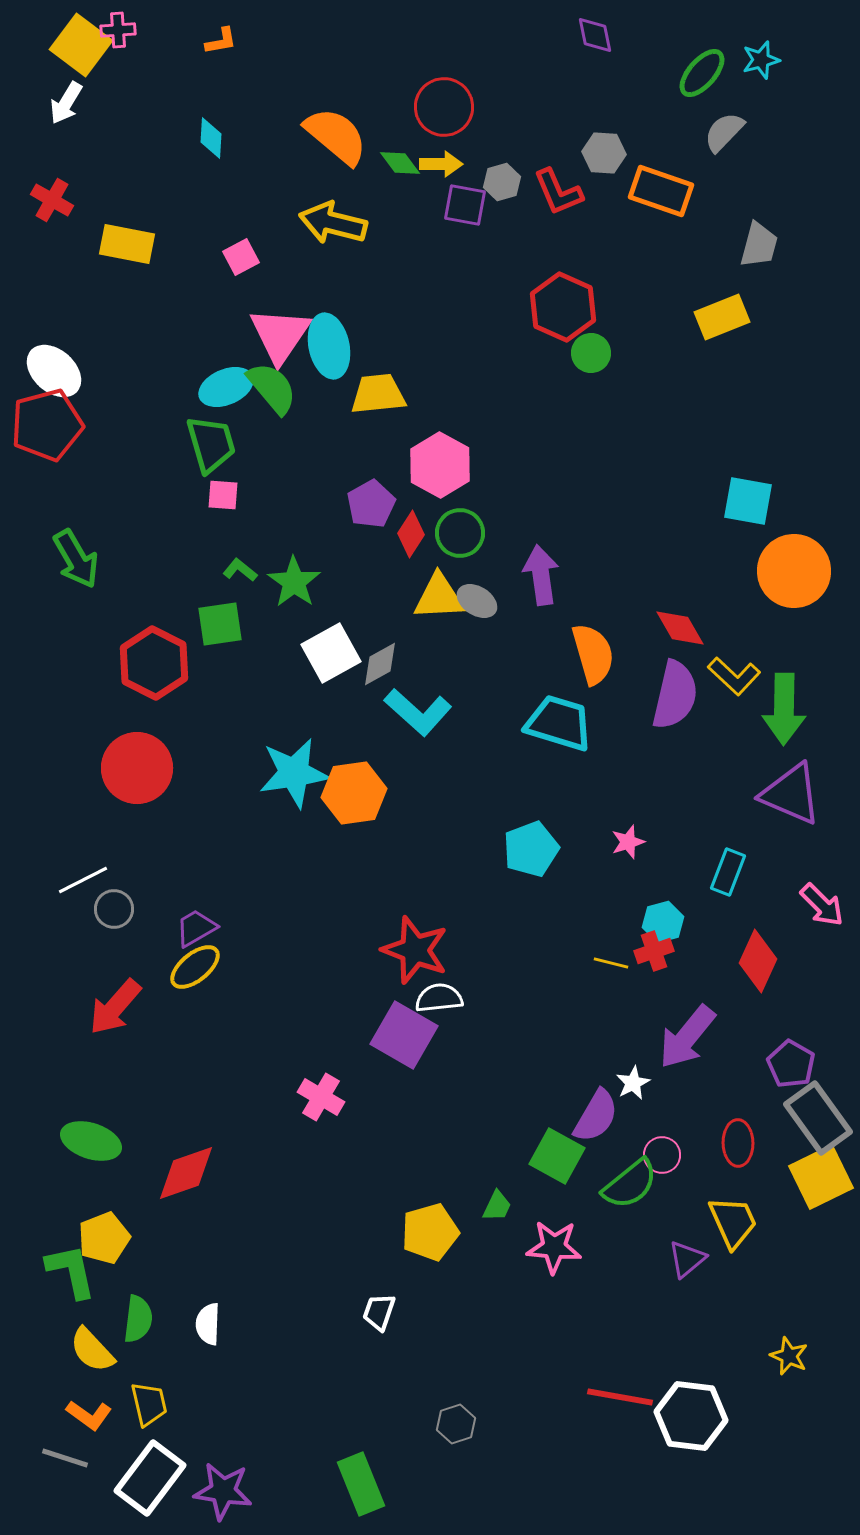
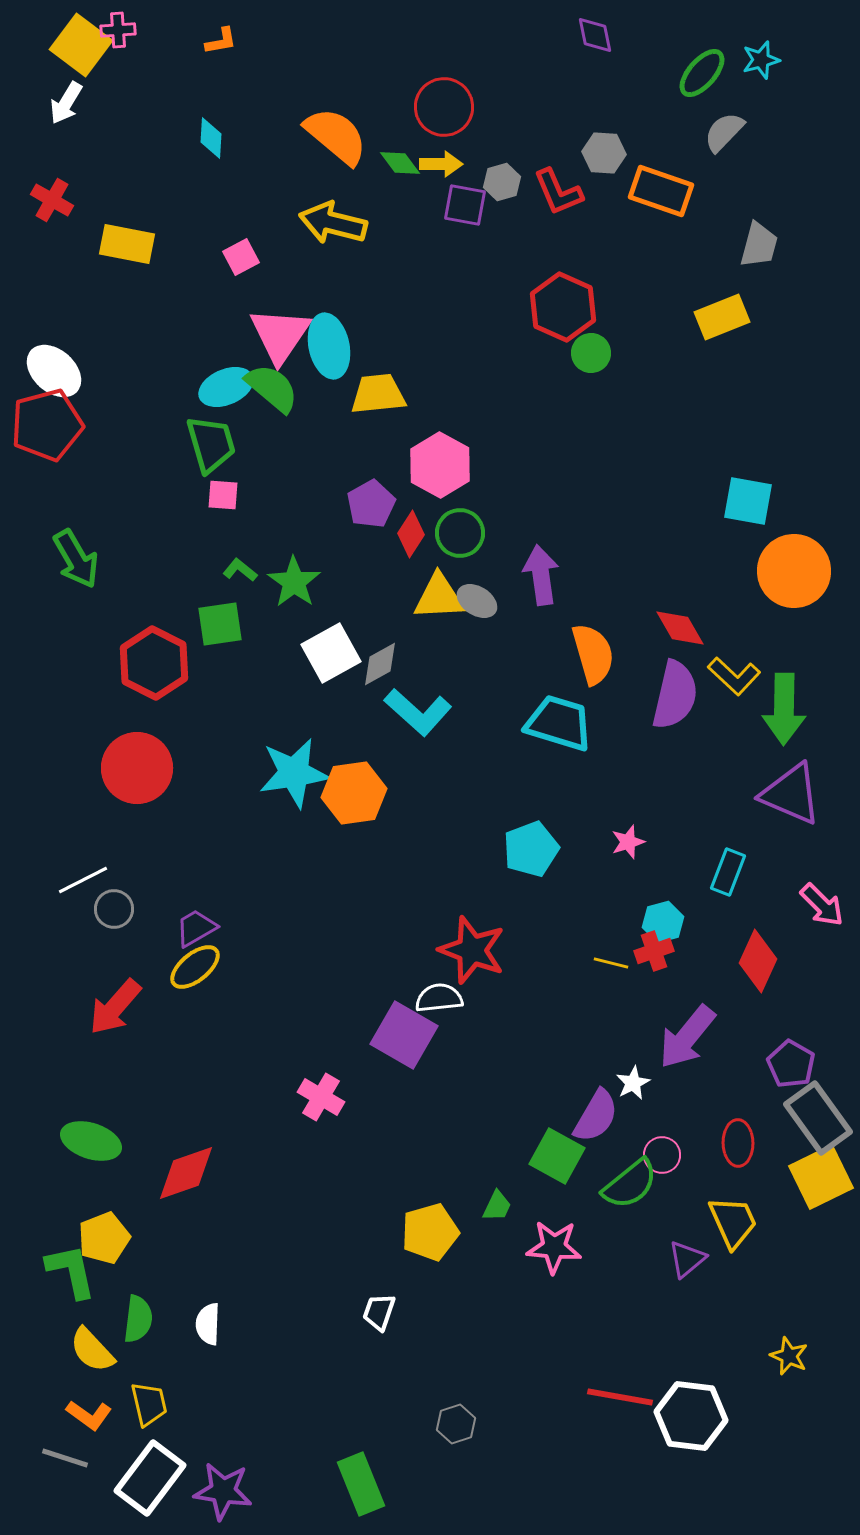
green semicircle at (272, 388): rotated 10 degrees counterclockwise
red star at (415, 950): moved 57 px right
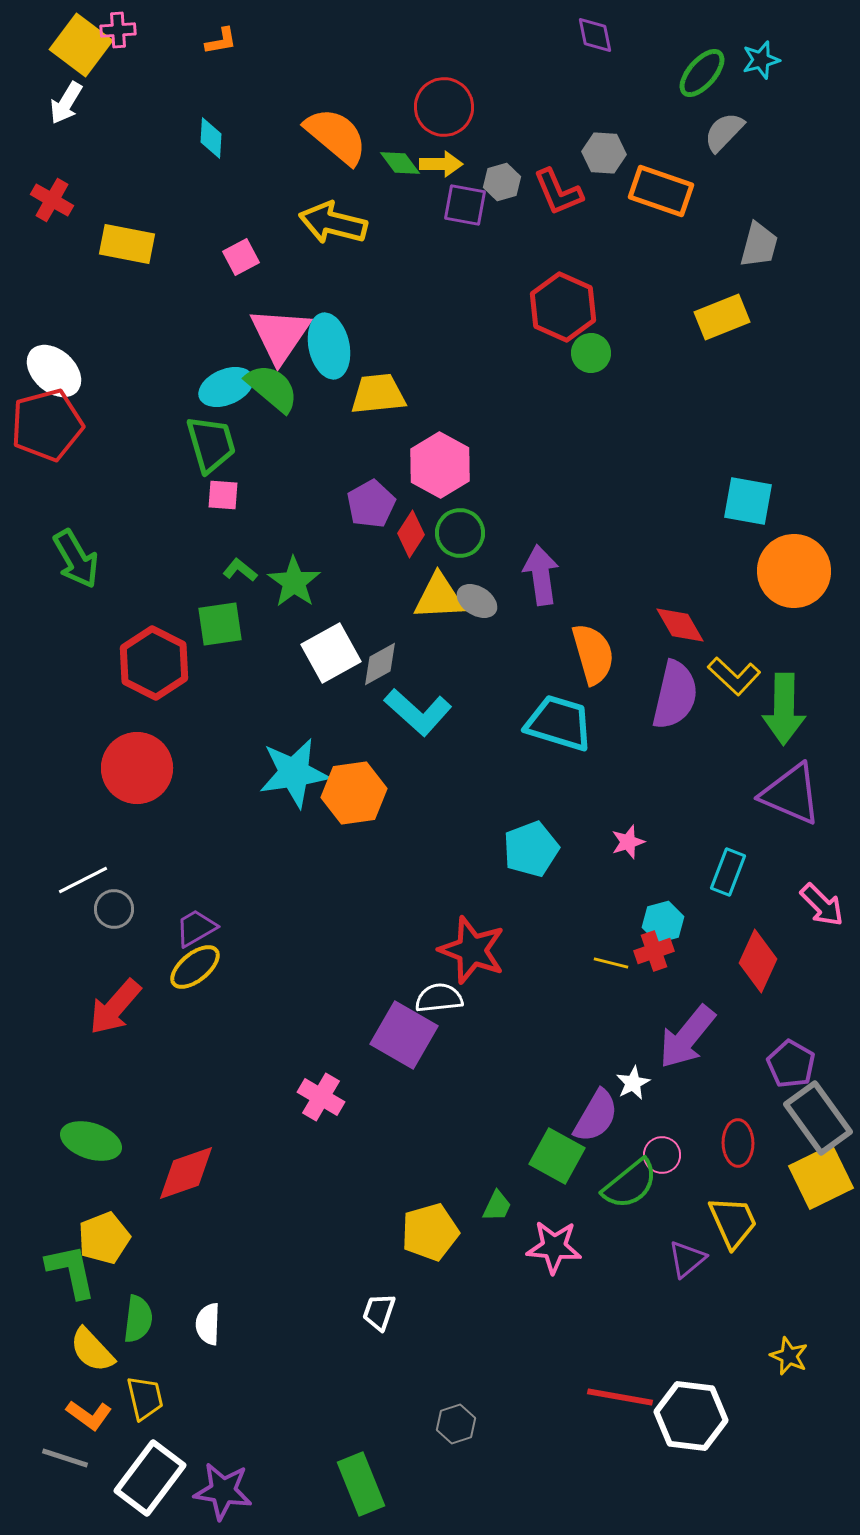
red diamond at (680, 628): moved 3 px up
yellow trapezoid at (149, 1404): moved 4 px left, 6 px up
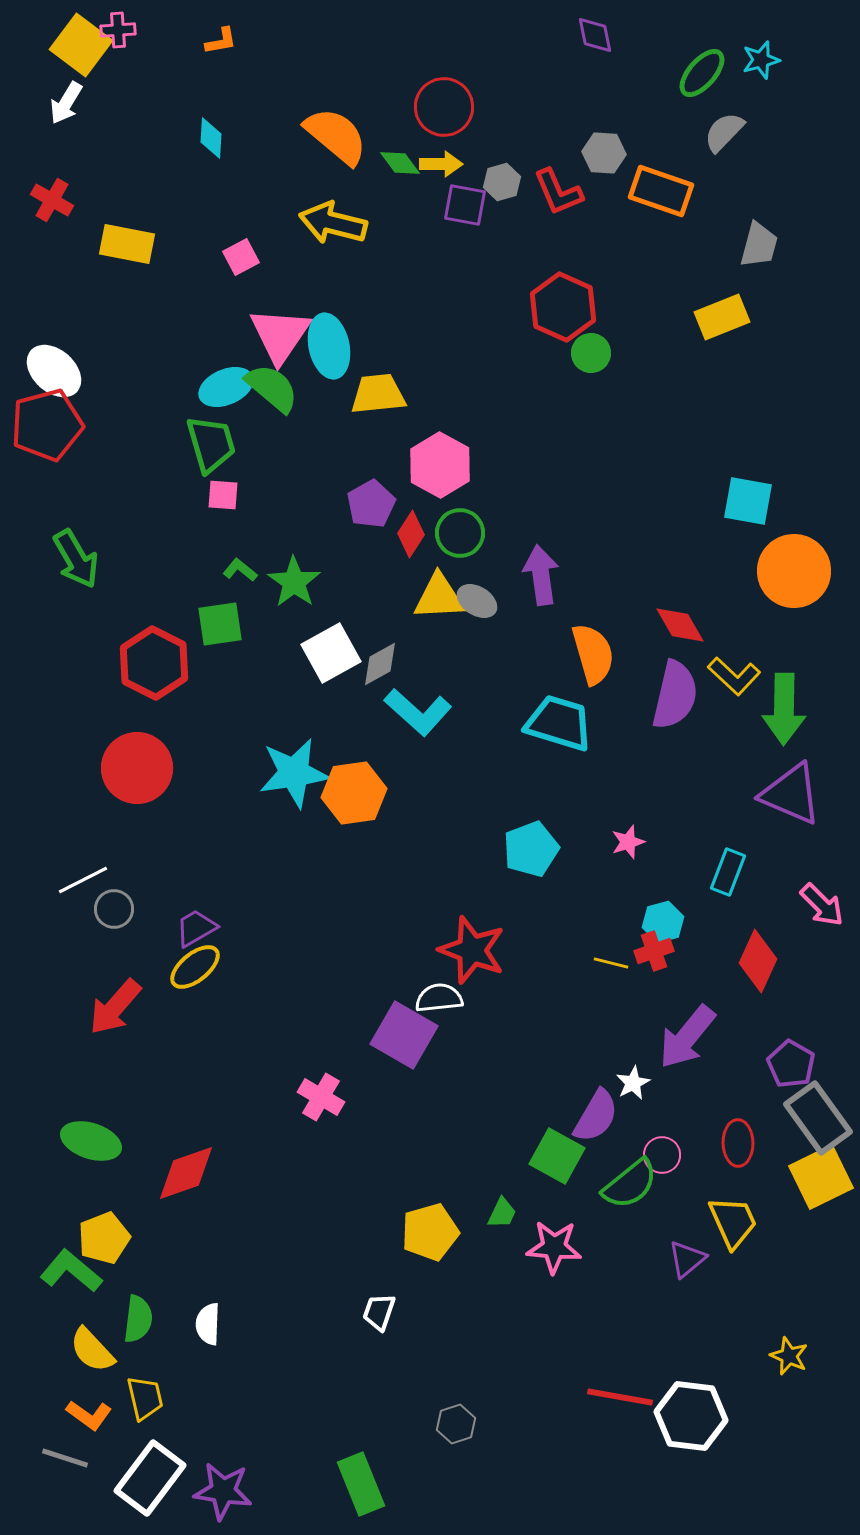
green trapezoid at (497, 1206): moved 5 px right, 7 px down
green L-shape at (71, 1271): rotated 38 degrees counterclockwise
